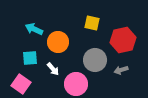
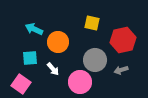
pink circle: moved 4 px right, 2 px up
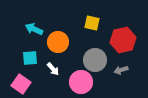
pink circle: moved 1 px right
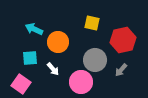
gray arrow: rotated 32 degrees counterclockwise
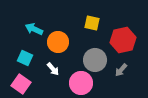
cyan square: moved 5 px left; rotated 28 degrees clockwise
pink circle: moved 1 px down
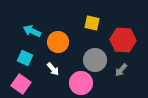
cyan arrow: moved 2 px left, 2 px down
red hexagon: rotated 15 degrees clockwise
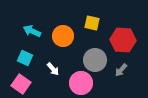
orange circle: moved 5 px right, 6 px up
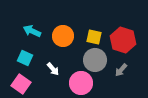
yellow square: moved 2 px right, 14 px down
red hexagon: rotated 15 degrees clockwise
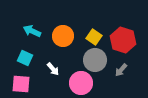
yellow square: rotated 21 degrees clockwise
pink square: rotated 30 degrees counterclockwise
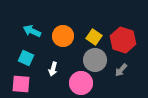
cyan square: moved 1 px right
white arrow: rotated 56 degrees clockwise
